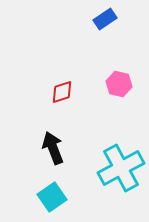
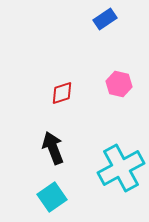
red diamond: moved 1 px down
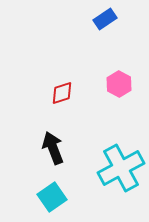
pink hexagon: rotated 15 degrees clockwise
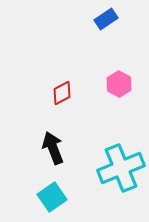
blue rectangle: moved 1 px right
red diamond: rotated 10 degrees counterclockwise
cyan cross: rotated 6 degrees clockwise
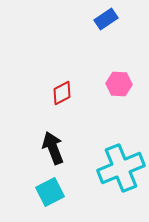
pink hexagon: rotated 25 degrees counterclockwise
cyan square: moved 2 px left, 5 px up; rotated 8 degrees clockwise
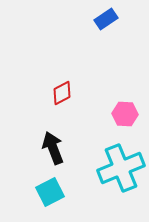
pink hexagon: moved 6 px right, 30 px down
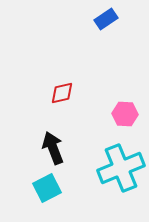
red diamond: rotated 15 degrees clockwise
cyan square: moved 3 px left, 4 px up
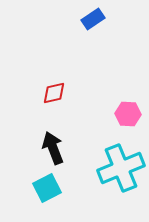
blue rectangle: moved 13 px left
red diamond: moved 8 px left
pink hexagon: moved 3 px right
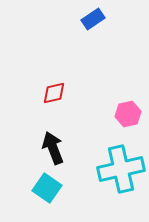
pink hexagon: rotated 15 degrees counterclockwise
cyan cross: moved 1 px down; rotated 9 degrees clockwise
cyan square: rotated 28 degrees counterclockwise
